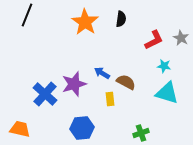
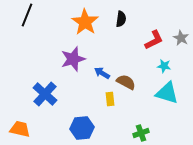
purple star: moved 1 px left, 25 px up
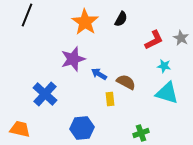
black semicircle: rotated 21 degrees clockwise
blue arrow: moved 3 px left, 1 px down
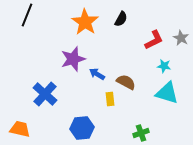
blue arrow: moved 2 px left
